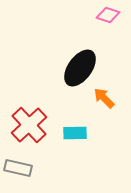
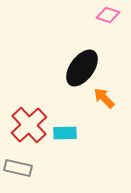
black ellipse: moved 2 px right
cyan rectangle: moved 10 px left
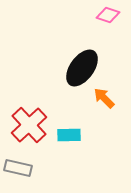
cyan rectangle: moved 4 px right, 2 px down
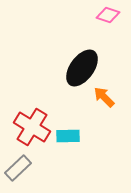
orange arrow: moved 1 px up
red cross: moved 3 px right, 2 px down; rotated 15 degrees counterclockwise
cyan rectangle: moved 1 px left, 1 px down
gray rectangle: rotated 56 degrees counterclockwise
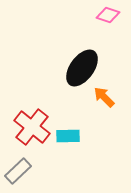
red cross: rotated 6 degrees clockwise
gray rectangle: moved 3 px down
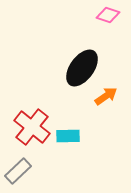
orange arrow: moved 2 px right, 1 px up; rotated 100 degrees clockwise
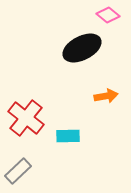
pink diamond: rotated 20 degrees clockwise
black ellipse: moved 20 px up; rotated 27 degrees clockwise
orange arrow: rotated 25 degrees clockwise
red cross: moved 6 px left, 9 px up
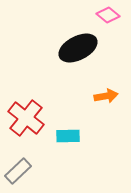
black ellipse: moved 4 px left
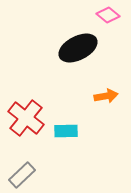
cyan rectangle: moved 2 px left, 5 px up
gray rectangle: moved 4 px right, 4 px down
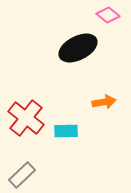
orange arrow: moved 2 px left, 6 px down
